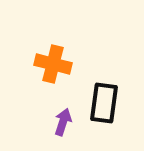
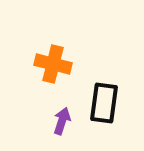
purple arrow: moved 1 px left, 1 px up
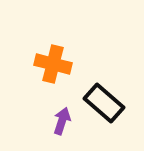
black rectangle: rotated 57 degrees counterclockwise
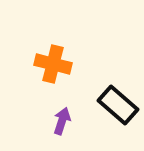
black rectangle: moved 14 px right, 2 px down
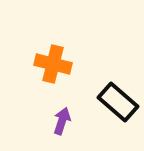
black rectangle: moved 3 px up
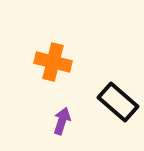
orange cross: moved 2 px up
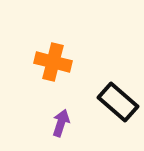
purple arrow: moved 1 px left, 2 px down
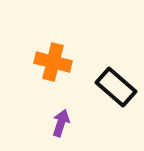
black rectangle: moved 2 px left, 15 px up
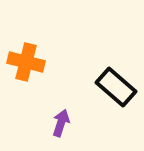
orange cross: moved 27 px left
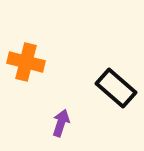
black rectangle: moved 1 px down
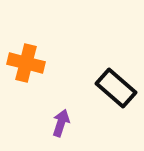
orange cross: moved 1 px down
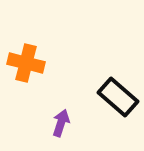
black rectangle: moved 2 px right, 9 px down
